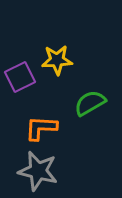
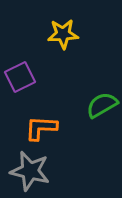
yellow star: moved 6 px right, 26 px up
green semicircle: moved 12 px right, 2 px down
gray star: moved 8 px left
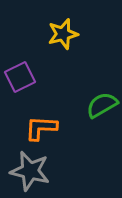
yellow star: rotated 12 degrees counterclockwise
